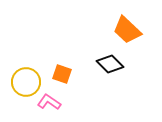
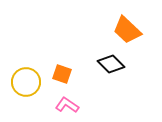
black diamond: moved 1 px right
pink L-shape: moved 18 px right, 3 px down
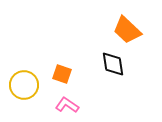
black diamond: moved 2 px right; rotated 36 degrees clockwise
yellow circle: moved 2 px left, 3 px down
